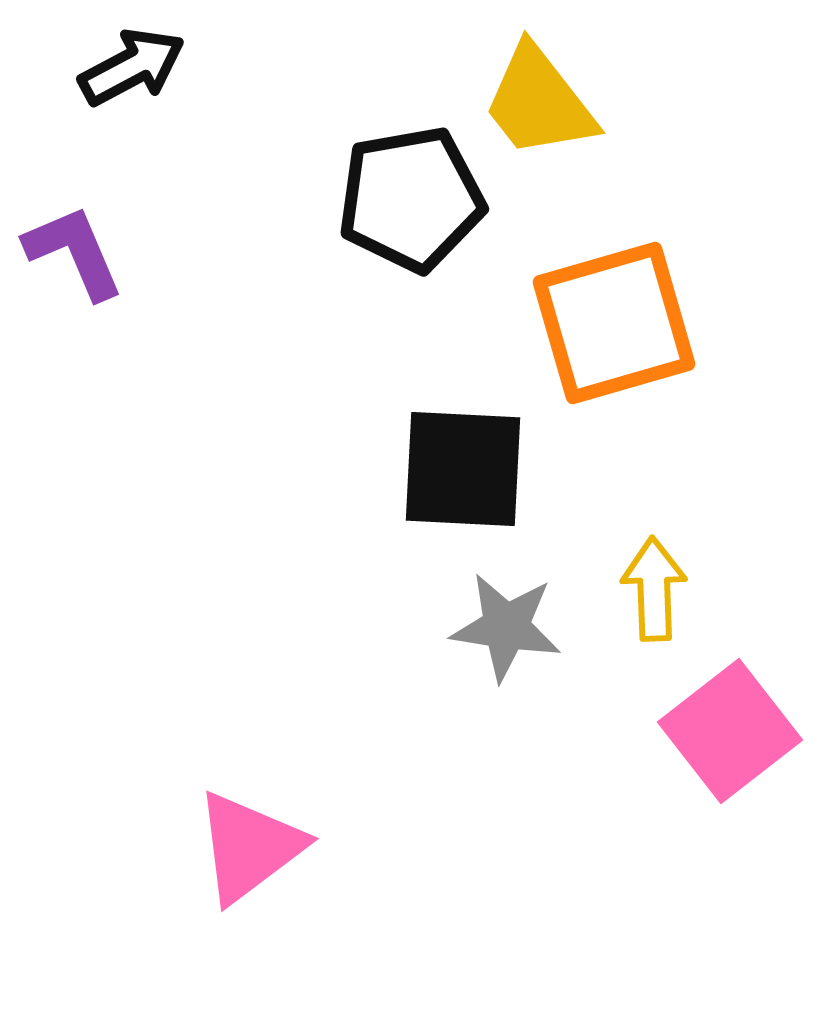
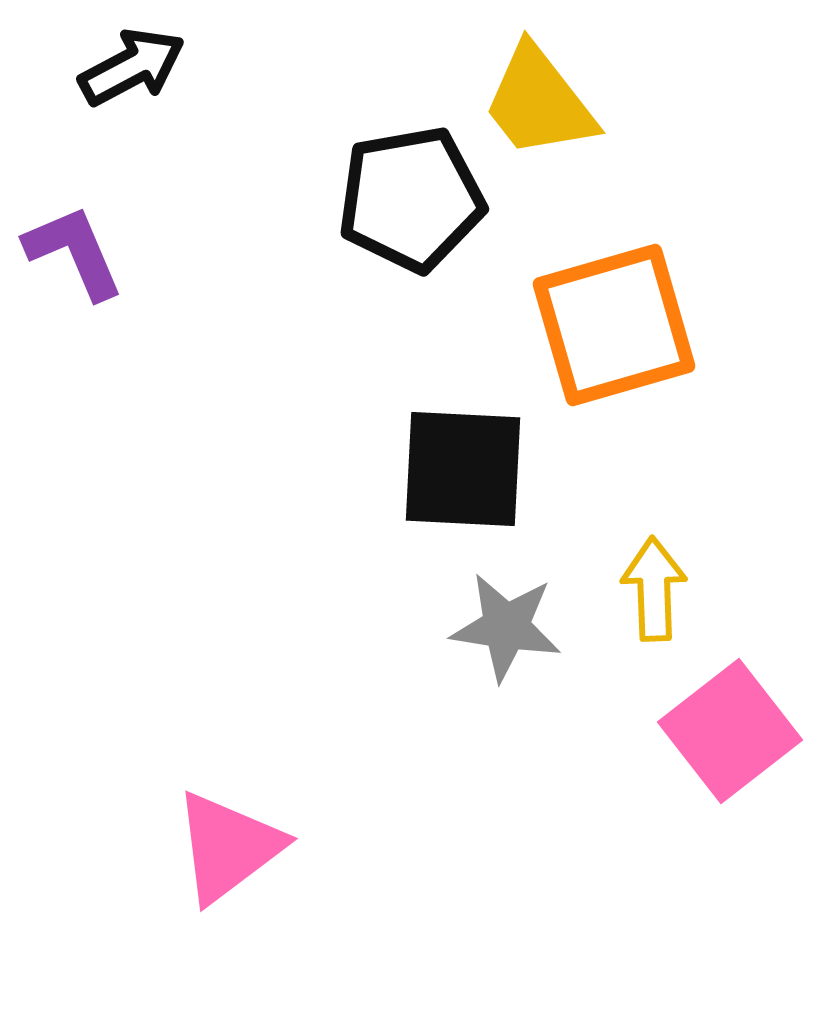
orange square: moved 2 px down
pink triangle: moved 21 px left
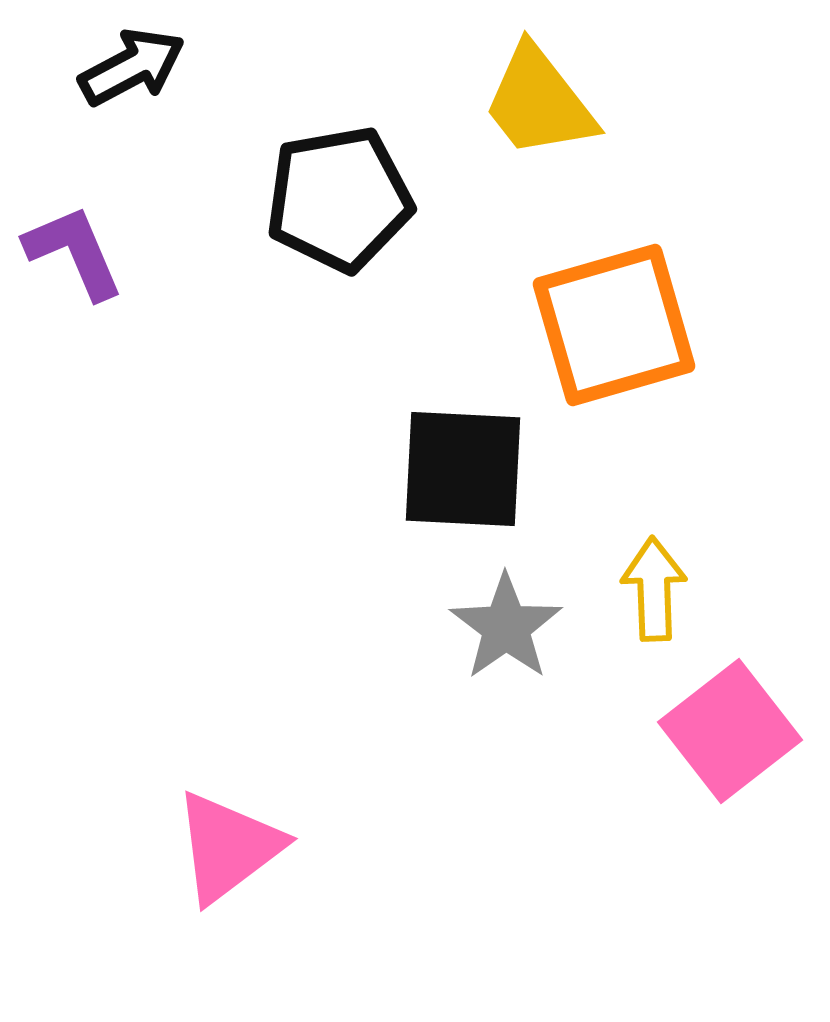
black pentagon: moved 72 px left
gray star: rotated 28 degrees clockwise
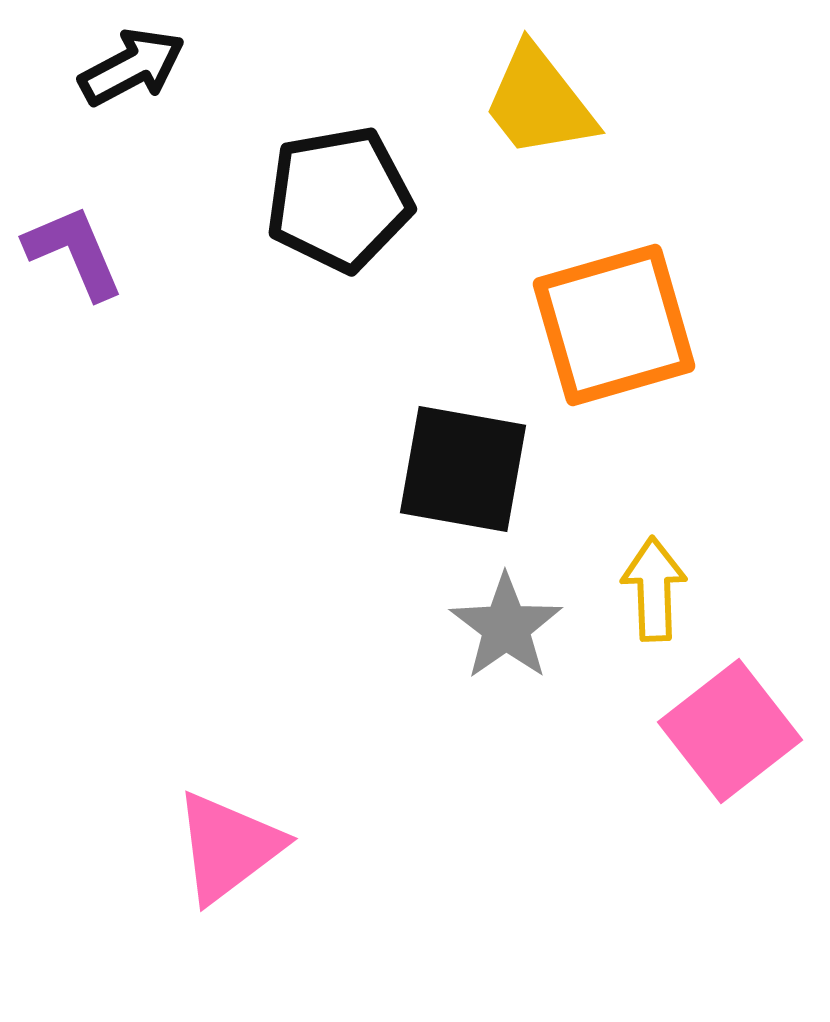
black square: rotated 7 degrees clockwise
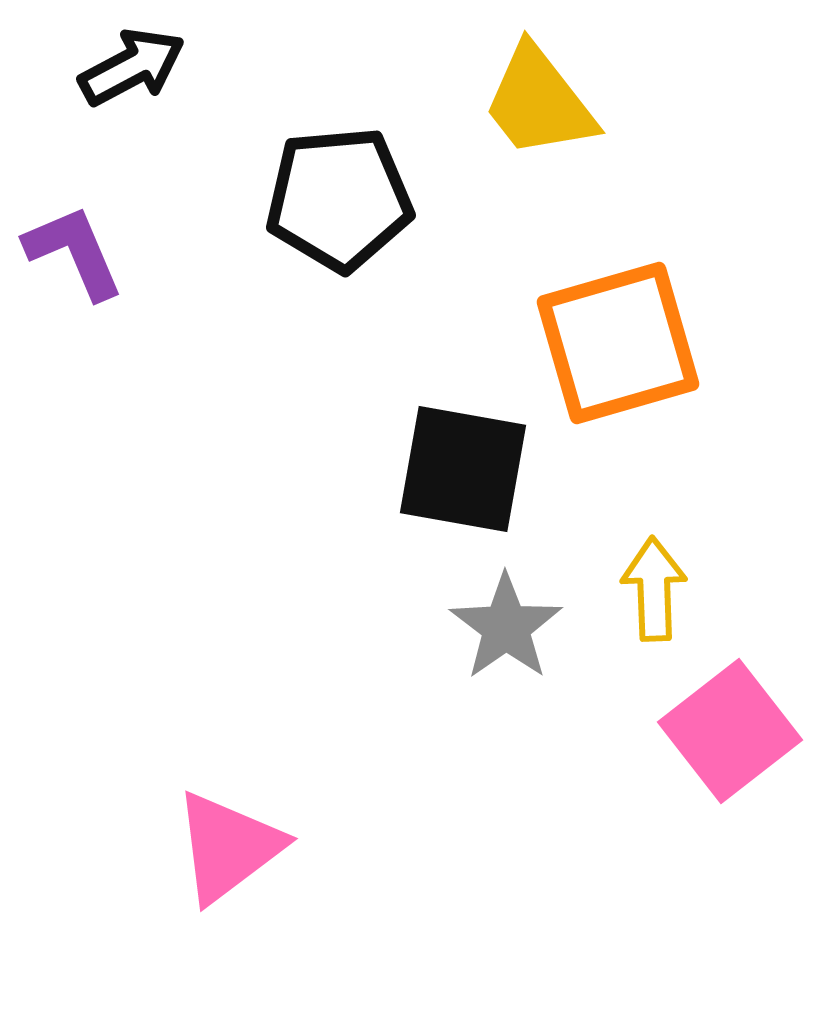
black pentagon: rotated 5 degrees clockwise
orange square: moved 4 px right, 18 px down
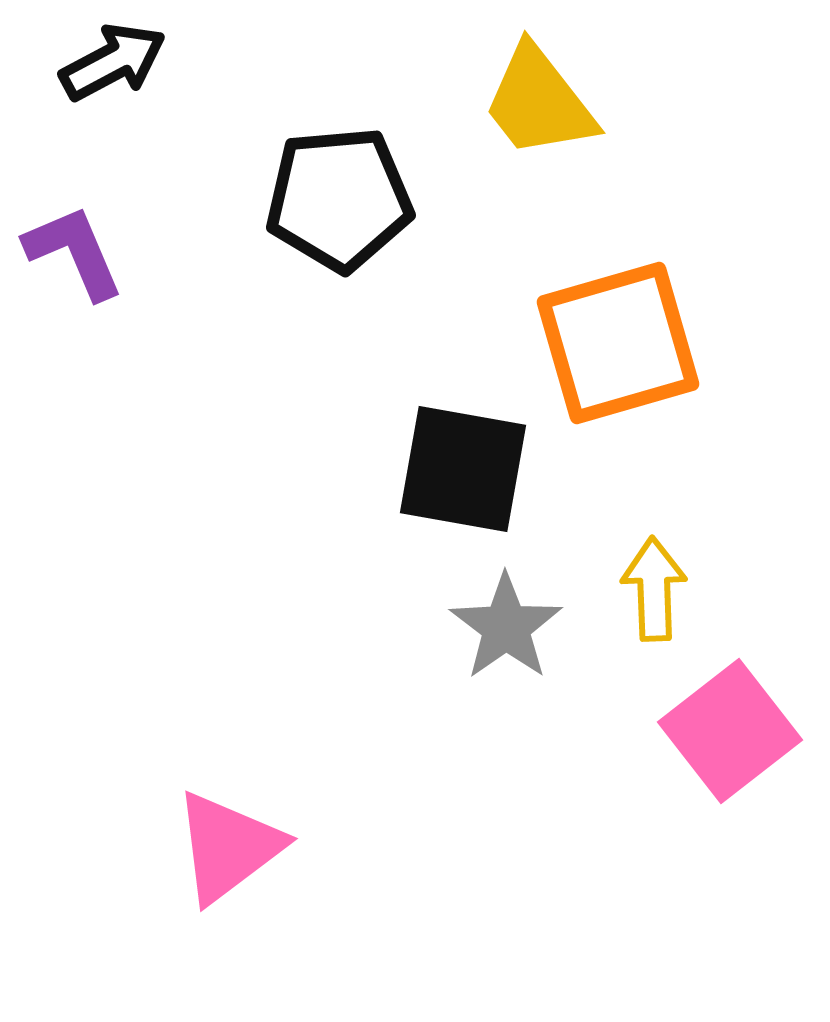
black arrow: moved 19 px left, 5 px up
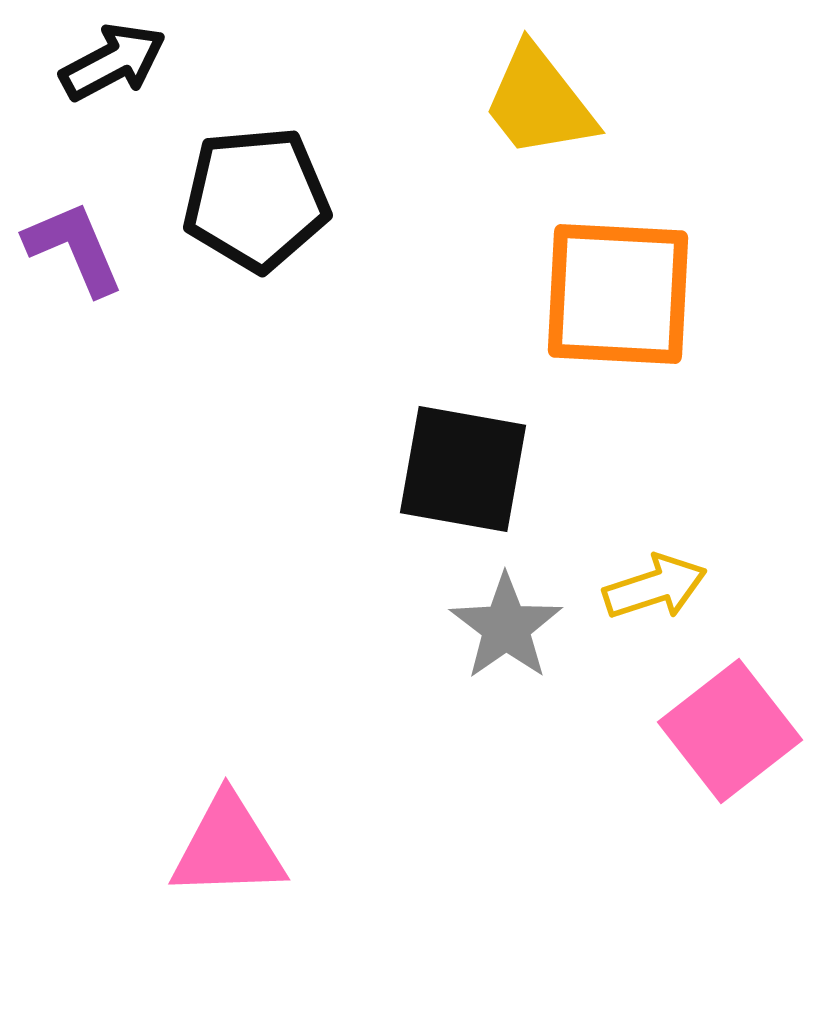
black pentagon: moved 83 px left
purple L-shape: moved 4 px up
orange square: moved 49 px up; rotated 19 degrees clockwise
yellow arrow: moved 1 px right, 2 px up; rotated 74 degrees clockwise
pink triangle: rotated 35 degrees clockwise
